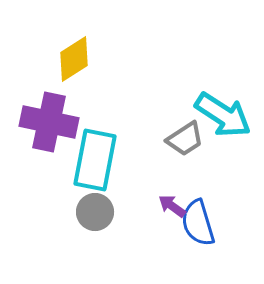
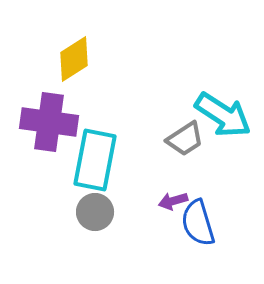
purple cross: rotated 4 degrees counterclockwise
purple arrow: moved 1 px right, 5 px up; rotated 52 degrees counterclockwise
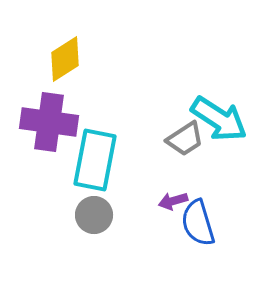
yellow diamond: moved 9 px left
cyan arrow: moved 4 px left, 4 px down
gray circle: moved 1 px left, 3 px down
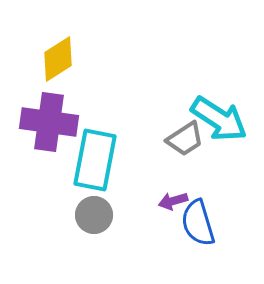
yellow diamond: moved 7 px left
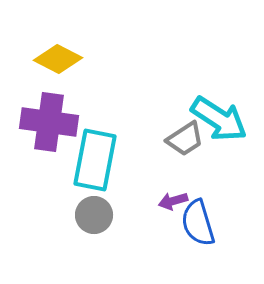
yellow diamond: rotated 60 degrees clockwise
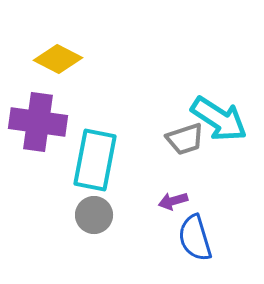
purple cross: moved 11 px left
gray trapezoid: rotated 15 degrees clockwise
blue semicircle: moved 3 px left, 15 px down
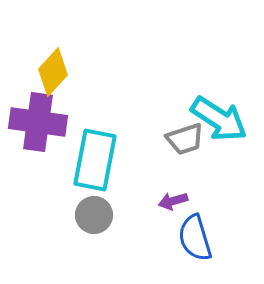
yellow diamond: moved 5 px left, 13 px down; rotated 75 degrees counterclockwise
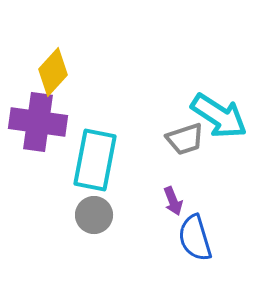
cyan arrow: moved 3 px up
purple arrow: rotated 96 degrees counterclockwise
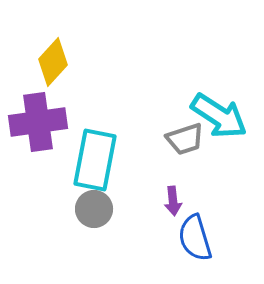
yellow diamond: moved 10 px up
purple cross: rotated 16 degrees counterclockwise
purple arrow: rotated 16 degrees clockwise
gray circle: moved 6 px up
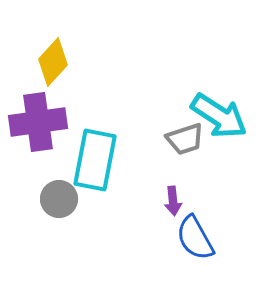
gray circle: moved 35 px left, 10 px up
blue semicircle: rotated 12 degrees counterclockwise
